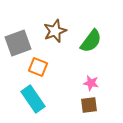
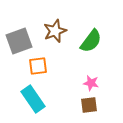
gray square: moved 1 px right, 2 px up
orange square: moved 1 px up; rotated 30 degrees counterclockwise
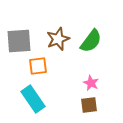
brown star: moved 3 px right, 8 px down
gray square: rotated 16 degrees clockwise
pink star: rotated 14 degrees clockwise
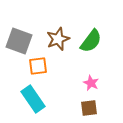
gray square: rotated 24 degrees clockwise
brown square: moved 3 px down
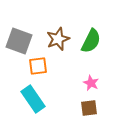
green semicircle: rotated 10 degrees counterclockwise
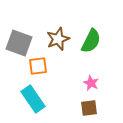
gray square: moved 2 px down
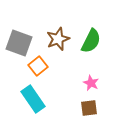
orange square: rotated 30 degrees counterclockwise
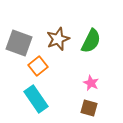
cyan rectangle: moved 3 px right
brown square: rotated 24 degrees clockwise
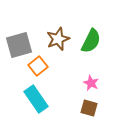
gray square: moved 2 px down; rotated 36 degrees counterclockwise
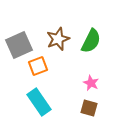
gray square: rotated 8 degrees counterclockwise
orange square: rotated 18 degrees clockwise
cyan rectangle: moved 3 px right, 3 px down
